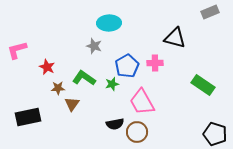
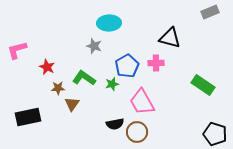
black triangle: moved 5 px left
pink cross: moved 1 px right
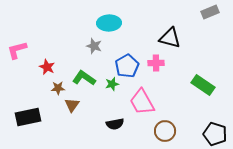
brown triangle: moved 1 px down
brown circle: moved 28 px right, 1 px up
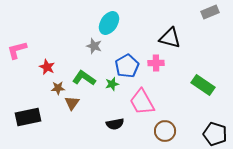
cyan ellipse: rotated 55 degrees counterclockwise
brown triangle: moved 2 px up
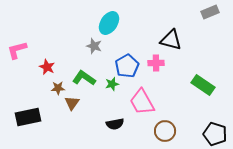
black triangle: moved 1 px right, 2 px down
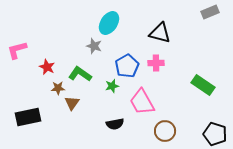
black triangle: moved 11 px left, 7 px up
green L-shape: moved 4 px left, 4 px up
green star: moved 2 px down
